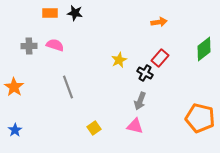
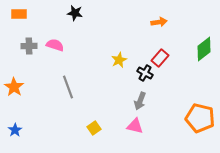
orange rectangle: moved 31 px left, 1 px down
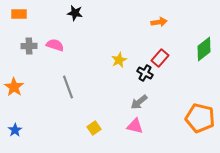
gray arrow: moved 1 px left, 1 px down; rotated 30 degrees clockwise
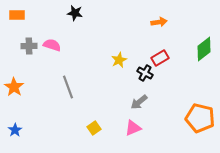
orange rectangle: moved 2 px left, 1 px down
pink semicircle: moved 3 px left
red rectangle: rotated 18 degrees clockwise
pink triangle: moved 2 px left, 2 px down; rotated 36 degrees counterclockwise
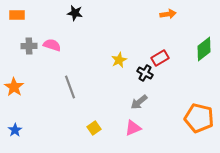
orange arrow: moved 9 px right, 8 px up
gray line: moved 2 px right
orange pentagon: moved 1 px left
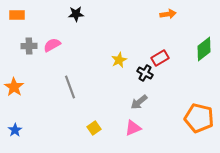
black star: moved 1 px right, 1 px down; rotated 14 degrees counterclockwise
pink semicircle: rotated 48 degrees counterclockwise
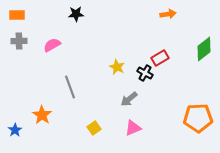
gray cross: moved 10 px left, 5 px up
yellow star: moved 2 px left, 7 px down; rotated 21 degrees counterclockwise
orange star: moved 28 px right, 28 px down
gray arrow: moved 10 px left, 3 px up
orange pentagon: moved 1 px left; rotated 16 degrees counterclockwise
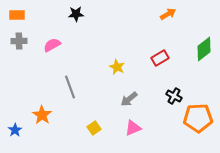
orange arrow: rotated 21 degrees counterclockwise
black cross: moved 29 px right, 23 px down
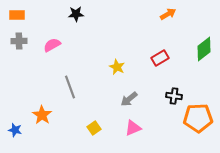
black cross: rotated 21 degrees counterclockwise
blue star: rotated 24 degrees counterclockwise
